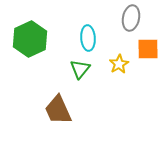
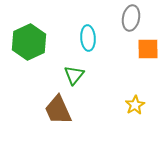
green hexagon: moved 1 px left, 3 px down
yellow star: moved 16 px right, 41 px down
green triangle: moved 6 px left, 6 px down
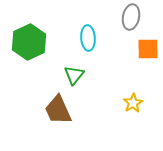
gray ellipse: moved 1 px up
yellow star: moved 2 px left, 2 px up
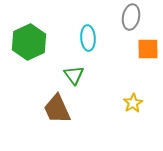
green triangle: rotated 15 degrees counterclockwise
brown trapezoid: moved 1 px left, 1 px up
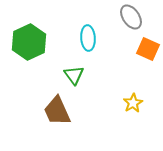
gray ellipse: rotated 45 degrees counterclockwise
orange square: rotated 25 degrees clockwise
brown trapezoid: moved 2 px down
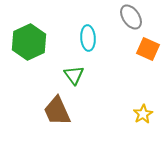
yellow star: moved 10 px right, 11 px down
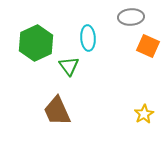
gray ellipse: rotated 60 degrees counterclockwise
green hexagon: moved 7 px right, 1 px down
orange square: moved 3 px up
green triangle: moved 5 px left, 9 px up
yellow star: moved 1 px right
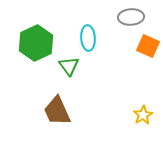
yellow star: moved 1 px left, 1 px down
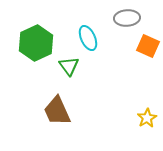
gray ellipse: moved 4 px left, 1 px down
cyan ellipse: rotated 20 degrees counterclockwise
yellow star: moved 4 px right, 3 px down
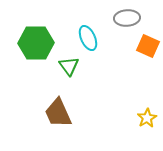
green hexagon: rotated 24 degrees clockwise
brown trapezoid: moved 1 px right, 2 px down
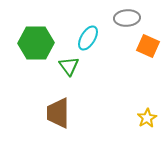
cyan ellipse: rotated 55 degrees clockwise
brown trapezoid: rotated 24 degrees clockwise
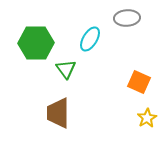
cyan ellipse: moved 2 px right, 1 px down
orange square: moved 9 px left, 36 px down
green triangle: moved 3 px left, 3 px down
